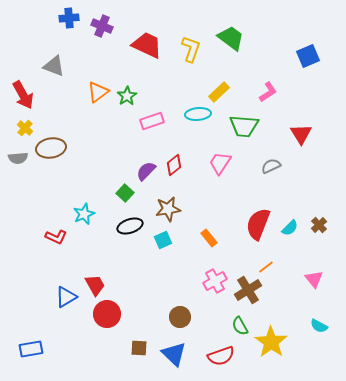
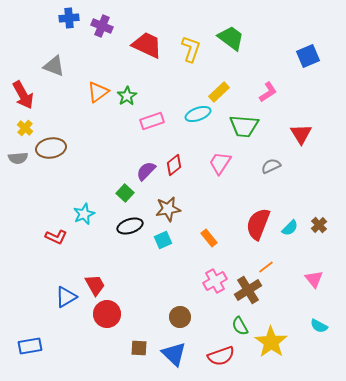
cyan ellipse at (198, 114): rotated 15 degrees counterclockwise
blue rectangle at (31, 349): moved 1 px left, 3 px up
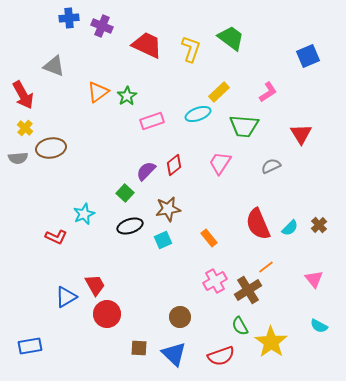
red semicircle at (258, 224): rotated 44 degrees counterclockwise
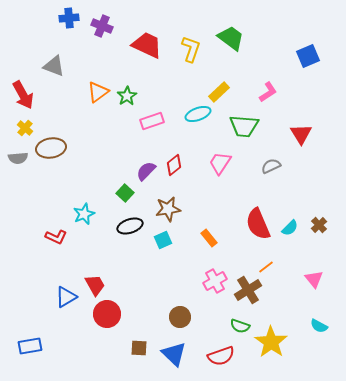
green semicircle at (240, 326): rotated 42 degrees counterclockwise
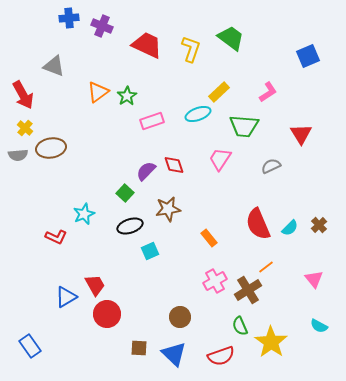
gray semicircle at (18, 158): moved 3 px up
pink trapezoid at (220, 163): moved 4 px up
red diamond at (174, 165): rotated 70 degrees counterclockwise
cyan square at (163, 240): moved 13 px left, 11 px down
green semicircle at (240, 326): rotated 48 degrees clockwise
blue rectangle at (30, 346): rotated 65 degrees clockwise
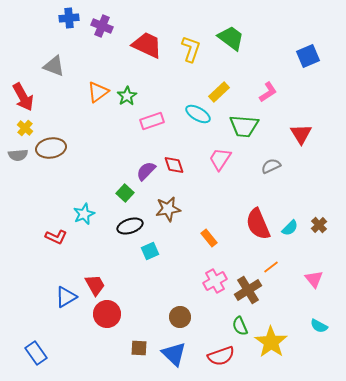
red arrow at (23, 95): moved 2 px down
cyan ellipse at (198, 114): rotated 50 degrees clockwise
orange line at (266, 267): moved 5 px right
blue rectangle at (30, 346): moved 6 px right, 7 px down
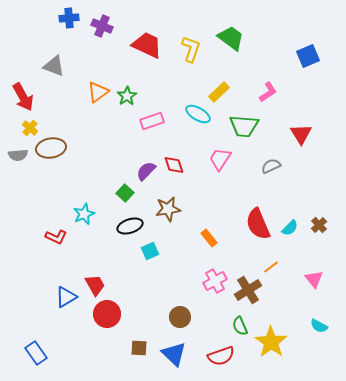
yellow cross at (25, 128): moved 5 px right
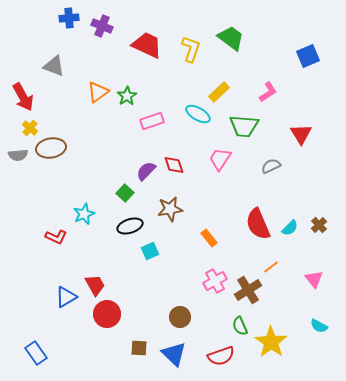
brown star at (168, 209): moved 2 px right
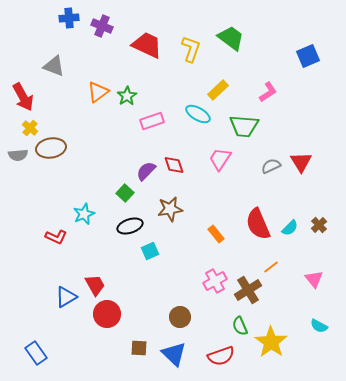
yellow rectangle at (219, 92): moved 1 px left, 2 px up
red triangle at (301, 134): moved 28 px down
orange rectangle at (209, 238): moved 7 px right, 4 px up
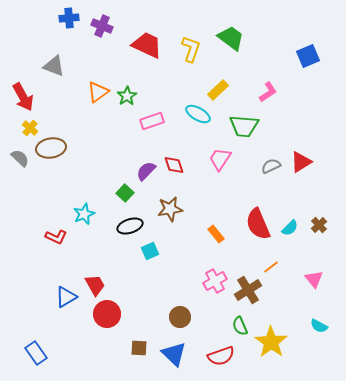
gray semicircle at (18, 155): moved 2 px right, 3 px down; rotated 132 degrees counterclockwise
red triangle at (301, 162): rotated 30 degrees clockwise
